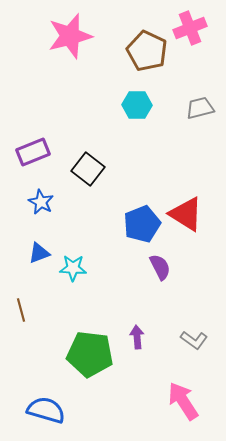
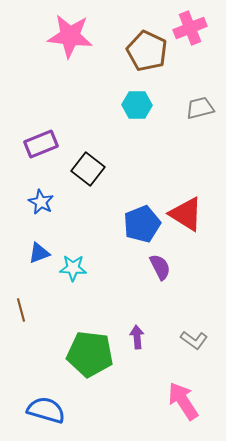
pink star: rotated 21 degrees clockwise
purple rectangle: moved 8 px right, 8 px up
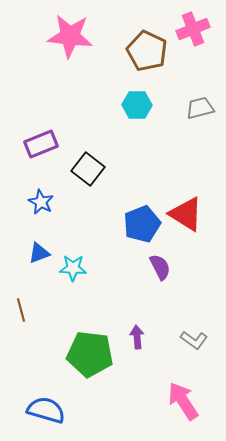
pink cross: moved 3 px right, 1 px down
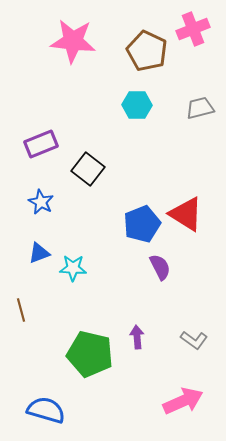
pink star: moved 3 px right, 5 px down
green pentagon: rotated 6 degrees clockwise
pink arrow: rotated 99 degrees clockwise
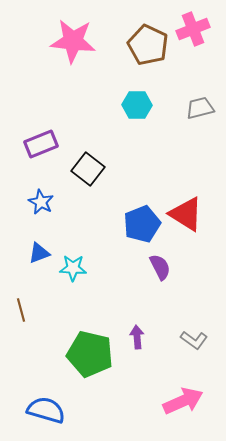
brown pentagon: moved 1 px right, 6 px up
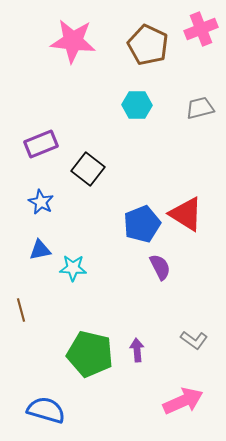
pink cross: moved 8 px right
blue triangle: moved 1 px right, 3 px up; rotated 10 degrees clockwise
purple arrow: moved 13 px down
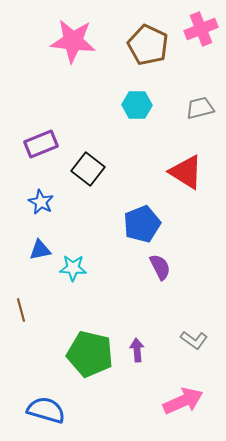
red triangle: moved 42 px up
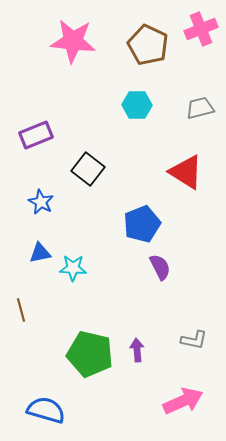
purple rectangle: moved 5 px left, 9 px up
blue triangle: moved 3 px down
gray L-shape: rotated 24 degrees counterclockwise
